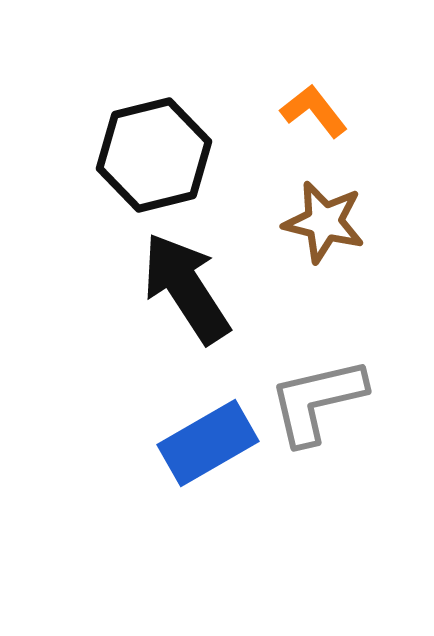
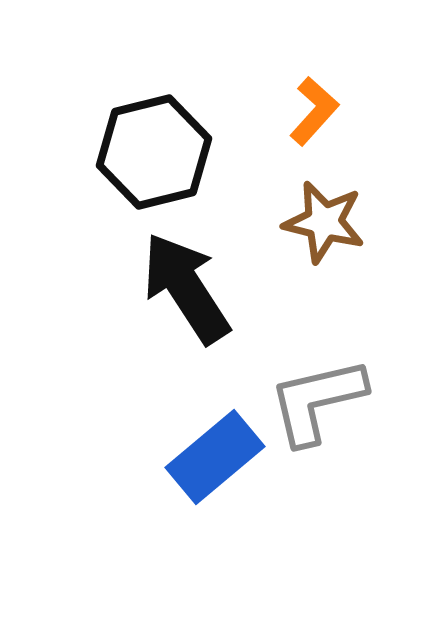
orange L-shape: rotated 80 degrees clockwise
black hexagon: moved 3 px up
blue rectangle: moved 7 px right, 14 px down; rotated 10 degrees counterclockwise
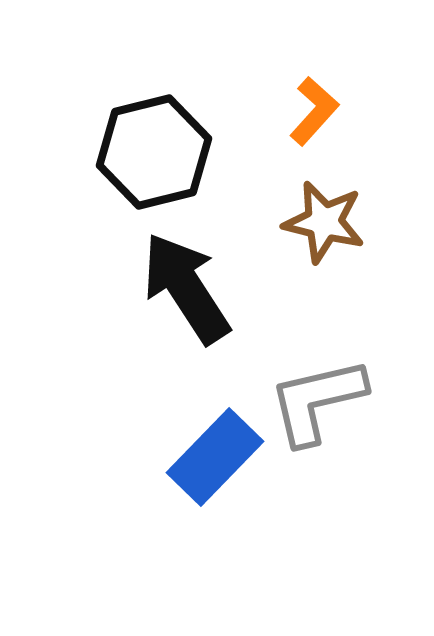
blue rectangle: rotated 6 degrees counterclockwise
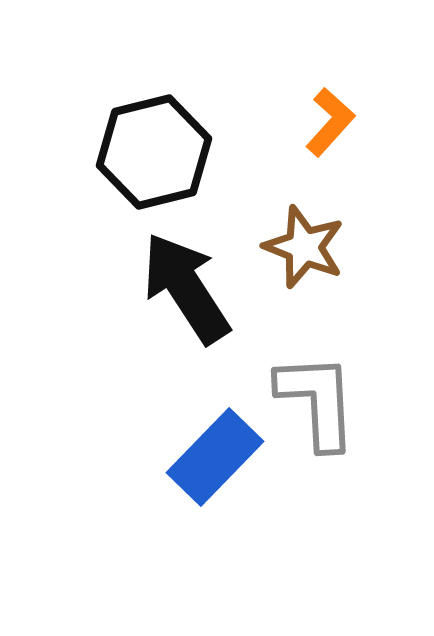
orange L-shape: moved 16 px right, 11 px down
brown star: moved 20 px left, 25 px down; rotated 8 degrees clockwise
gray L-shape: rotated 100 degrees clockwise
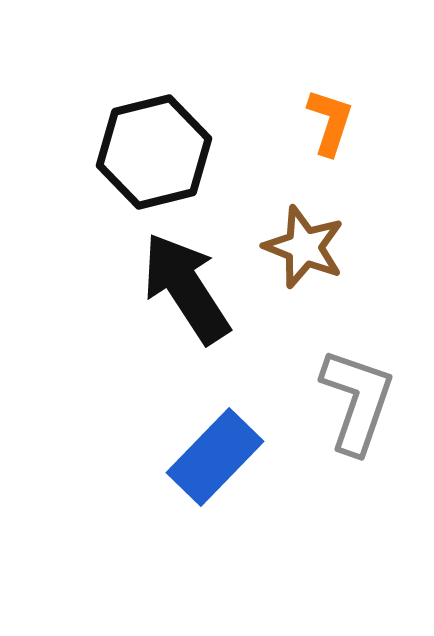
orange L-shape: rotated 24 degrees counterclockwise
gray L-shape: moved 40 px right; rotated 22 degrees clockwise
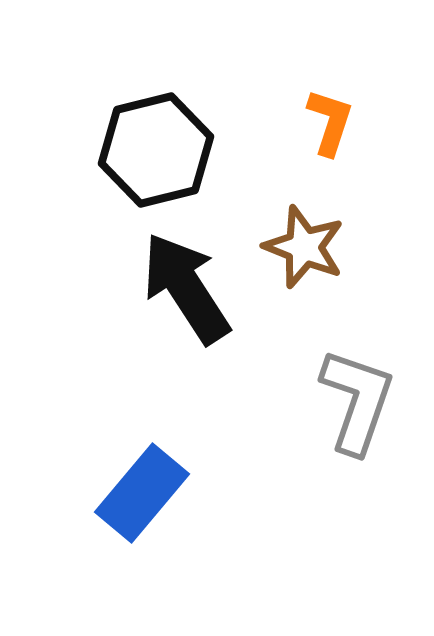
black hexagon: moved 2 px right, 2 px up
blue rectangle: moved 73 px left, 36 px down; rotated 4 degrees counterclockwise
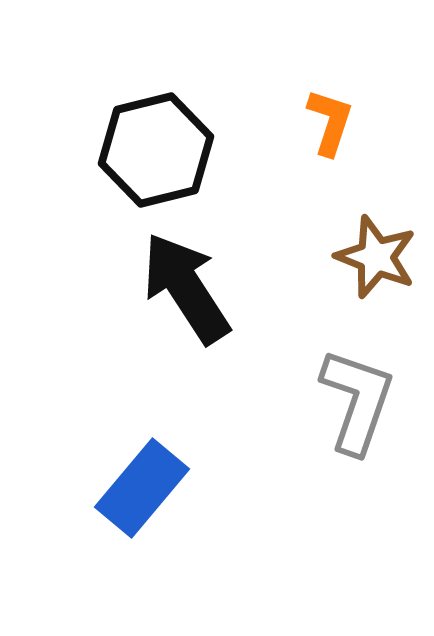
brown star: moved 72 px right, 10 px down
blue rectangle: moved 5 px up
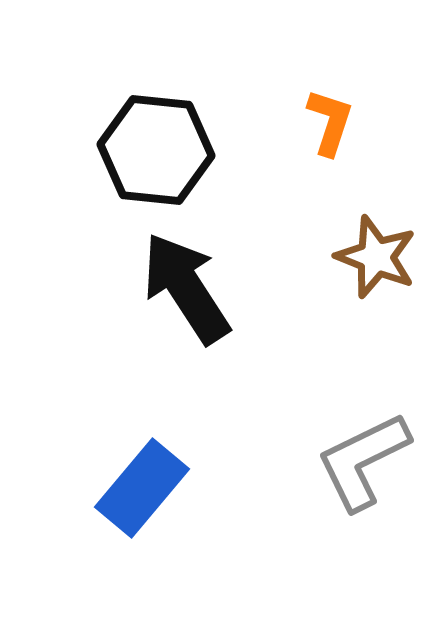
black hexagon: rotated 20 degrees clockwise
gray L-shape: moved 6 px right, 60 px down; rotated 135 degrees counterclockwise
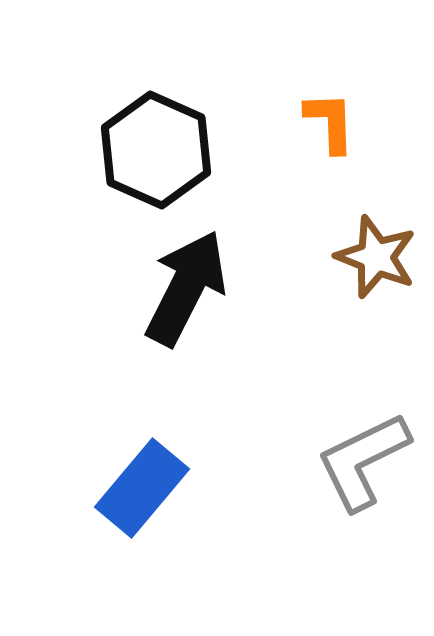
orange L-shape: rotated 20 degrees counterclockwise
black hexagon: rotated 18 degrees clockwise
black arrow: rotated 60 degrees clockwise
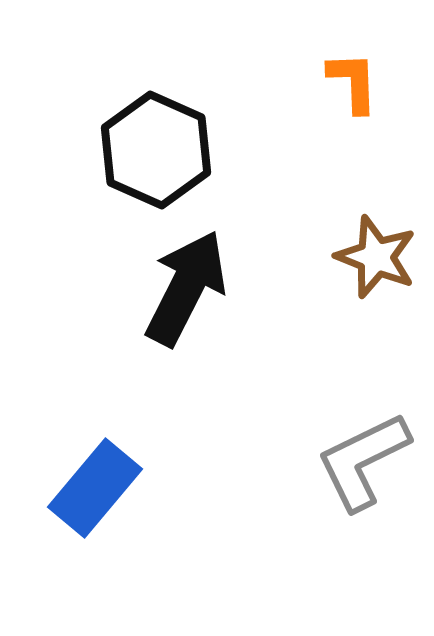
orange L-shape: moved 23 px right, 40 px up
blue rectangle: moved 47 px left
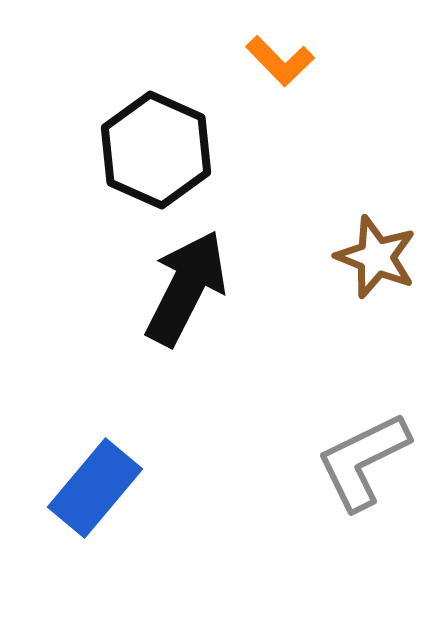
orange L-shape: moved 73 px left, 21 px up; rotated 138 degrees clockwise
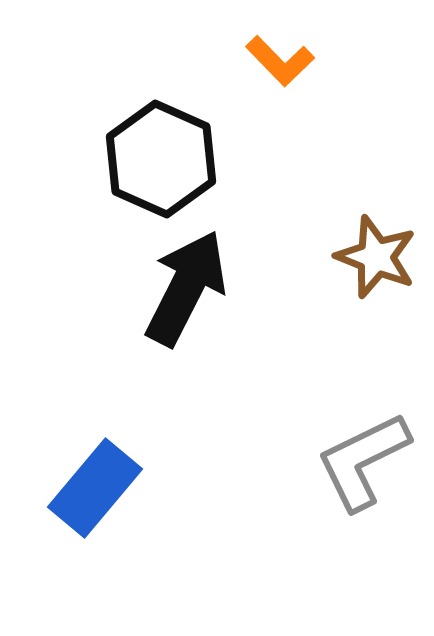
black hexagon: moved 5 px right, 9 px down
